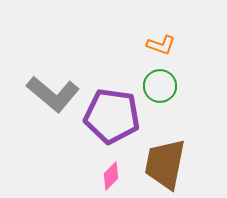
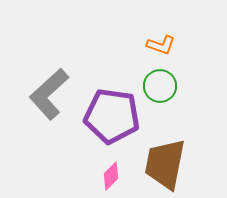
gray L-shape: moved 4 px left; rotated 98 degrees clockwise
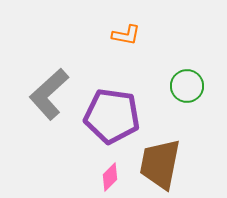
orange L-shape: moved 35 px left, 10 px up; rotated 8 degrees counterclockwise
green circle: moved 27 px right
brown trapezoid: moved 5 px left
pink diamond: moved 1 px left, 1 px down
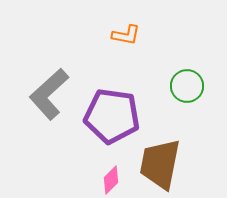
pink diamond: moved 1 px right, 3 px down
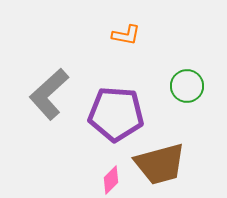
purple pentagon: moved 4 px right, 2 px up; rotated 4 degrees counterclockwise
brown trapezoid: rotated 116 degrees counterclockwise
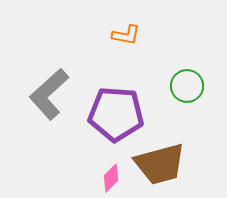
pink diamond: moved 2 px up
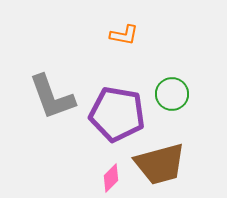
orange L-shape: moved 2 px left
green circle: moved 15 px left, 8 px down
gray L-shape: moved 3 px right, 3 px down; rotated 68 degrees counterclockwise
purple pentagon: moved 1 px right; rotated 6 degrees clockwise
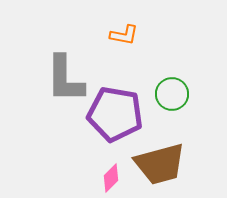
gray L-shape: moved 13 px right, 18 px up; rotated 20 degrees clockwise
purple pentagon: moved 2 px left
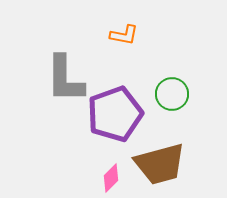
purple pentagon: rotated 30 degrees counterclockwise
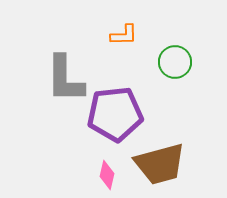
orange L-shape: rotated 12 degrees counterclockwise
green circle: moved 3 px right, 32 px up
purple pentagon: rotated 14 degrees clockwise
pink diamond: moved 4 px left, 3 px up; rotated 32 degrees counterclockwise
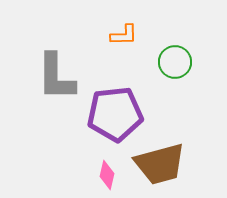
gray L-shape: moved 9 px left, 2 px up
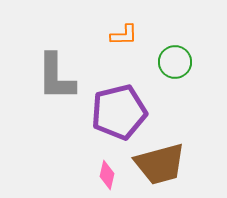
purple pentagon: moved 4 px right, 2 px up; rotated 8 degrees counterclockwise
